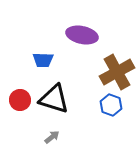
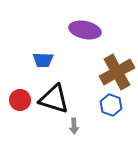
purple ellipse: moved 3 px right, 5 px up
gray arrow: moved 22 px right, 11 px up; rotated 126 degrees clockwise
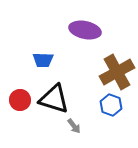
gray arrow: rotated 35 degrees counterclockwise
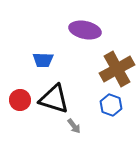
brown cross: moved 3 px up
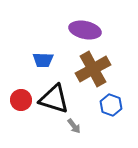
brown cross: moved 24 px left
red circle: moved 1 px right
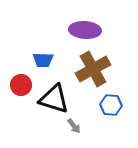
purple ellipse: rotated 8 degrees counterclockwise
red circle: moved 15 px up
blue hexagon: rotated 15 degrees counterclockwise
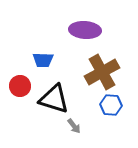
brown cross: moved 9 px right, 3 px down
red circle: moved 1 px left, 1 px down
